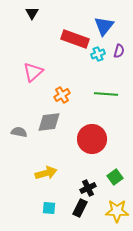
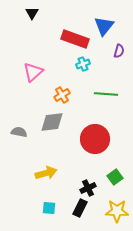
cyan cross: moved 15 px left, 10 px down
gray diamond: moved 3 px right
red circle: moved 3 px right
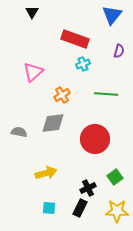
black triangle: moved 1 px up
blue triangle: moved 8 px right, 11 px up
gray diamond: moved 1 px right, 1 px down
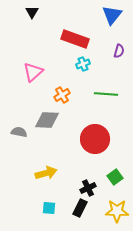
gray diamond: moved 6 px left, 3 px up; rotated 10 degrees clockwise
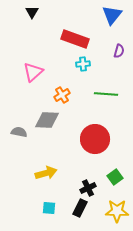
cyan cross: rotated 16 degrees clockwise
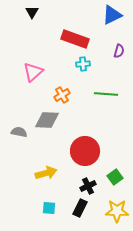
blue triangle: rotated 25 degrees clockwise
red circle: moved 10 px left, 12 px down
black cross: moved 2 px up
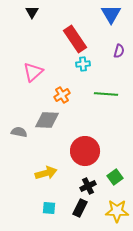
blue triangle: moved 1 px left, 1 px up; rotated 35 degrees counterclockwise
red rectangle: rotated 36 degrees clockwise
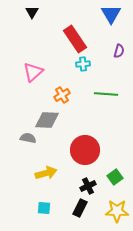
gray semicircle: moved 9 px right, 6 px down
red circle: moved 1 px up
cyan square: moved 5 px left
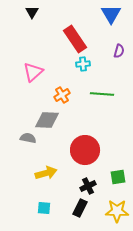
green line: moved 4 px left
green square: moved 3 px right; rotated 28 degrees clockwise
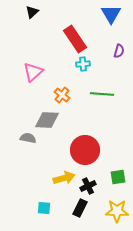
black triangle: rotated 16 degrees clockwise
orange cross: rotated 21 degrees counterclockwise
yellow arrow: moved 18 px right, 5 px down
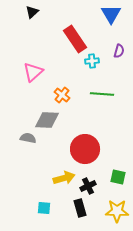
cyan cross: moved 9 px right, 3 px up
red circle: moved 1 px up
green square: rotated 21 degrees clockwise
black rectangle: rotated 42 degrees counterclockwise
